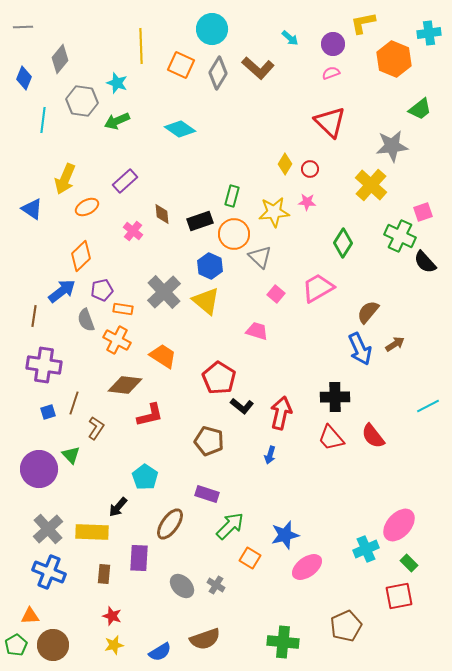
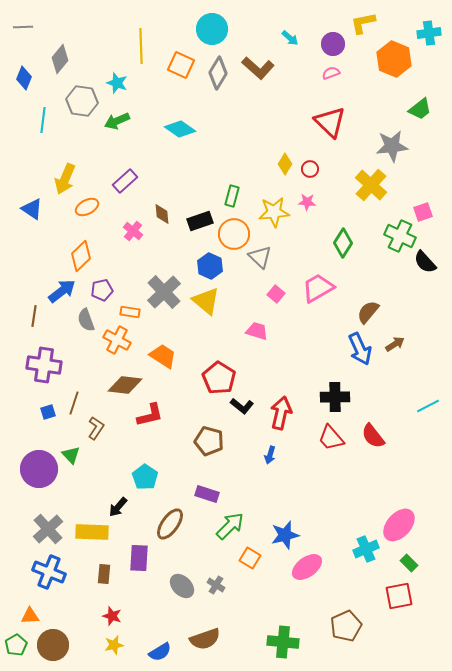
orange rectangle at (123, 309): moved 7 px right, 3 px down
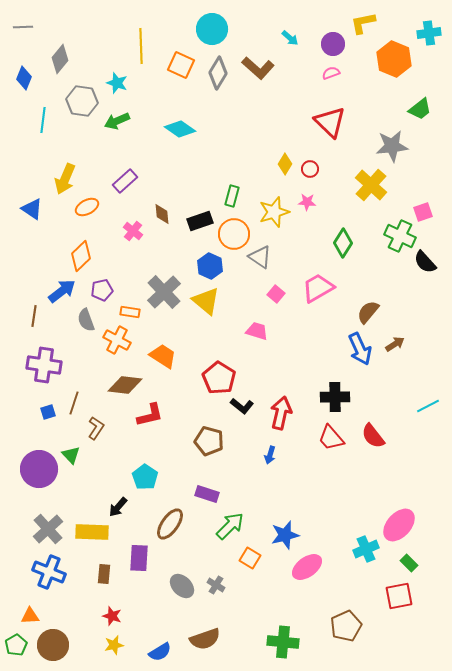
yellow star at (274, 212): rotated 12 degrees counterclockwise
gray triangle at (260, 257): rotated 10 degrees counterclockwise
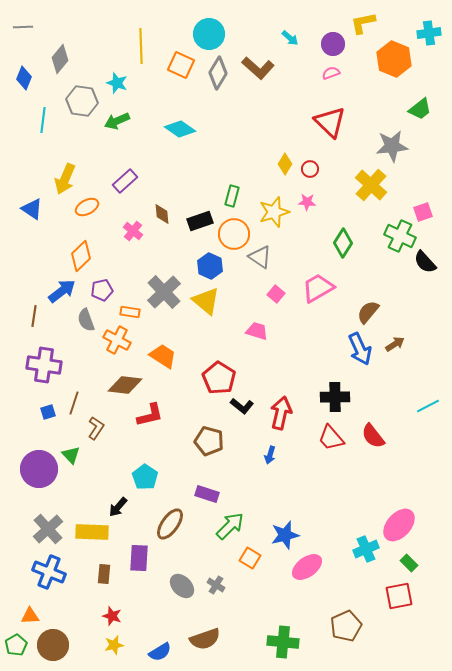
cyan circle at (212, 29): moved 3 px left, 5 px down
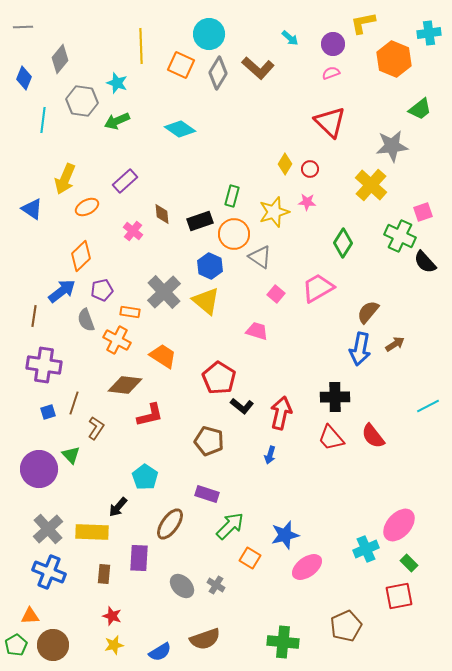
blue arrow at (360, 349): rotated 36 degrees clockwise
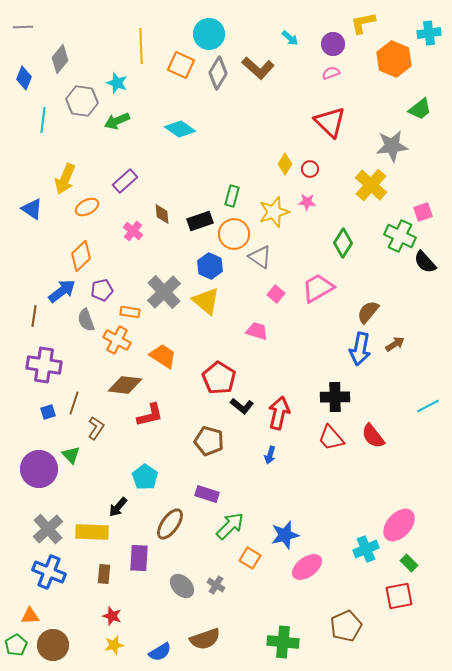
red arrow at (281, 413): moved 2 px left
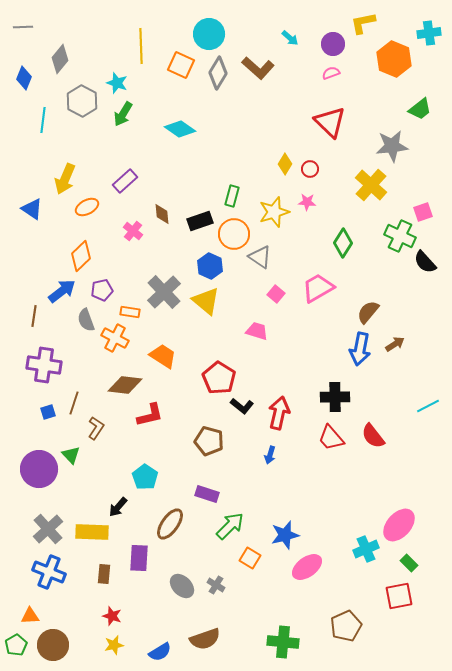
gray hexagon at (82, 101): rotated 20 degrees clockwise
green arrow at (117, 121): moved 6 px right, 7 px up; rotated 35 degrees counterclockwise
orange cross at (117, 340): moved 2 px left, 2 px up
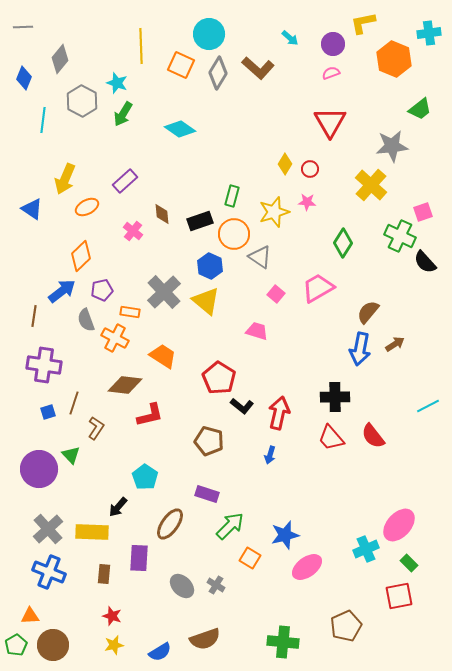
red triangle at (330, 122): rotated 16 degrees clockwise
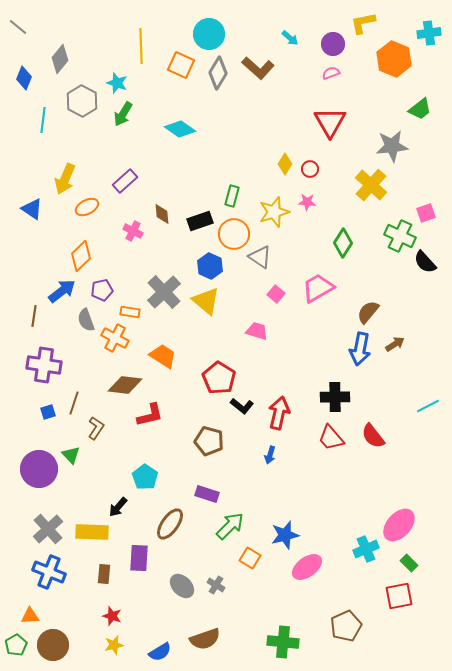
gray line at (23, 27): moved 5 px left; rotated 42 degrees clockwise
pink square at (423, 212): moved 3 px right, 1 px down
pink cross at (133, 231): rotated 12 degrees counterclockwise
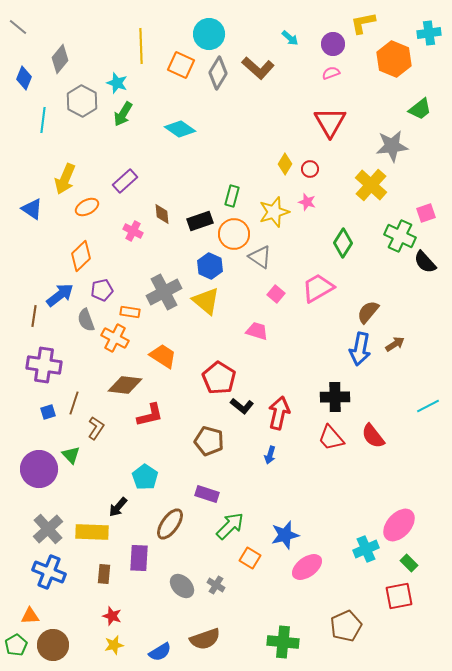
pink star at (307, 202): rotated 12 degrees clockwise
blue arrow at (62, 291): moved 2 px left, 4 px down
gray cross at (164, 292): rotated 16 degrees clockwise
